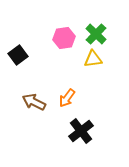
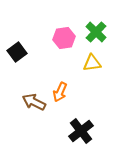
green cross: moved 2 px up
black square: moved 1 px left, 3 px up
yellow triangle: moved 1 px left, 4 px down
orange arrow: moved 7 px left, 6 px up; rotated 12 degrees counterclockwise
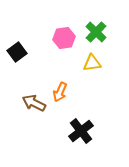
brown arrow: moved 1 px down
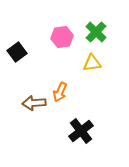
pink hexagon: moved 2 px left, 1 px up
brown arrow: rotated 30 degrees counterclockwise
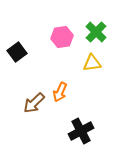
brown arrow: rotated 40 degrees counterclockwise
black cross: rotated 10 degrees clockwise
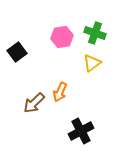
green cross: moved 1 px left, 1 px down; rotated 25 degrees counterclockwise
yellow triangle: rotated 30 degrees counterclockwise
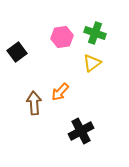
orange arrow: rotated 18 degrees clockwise
brown arrow: rotated 130 degrees clockwise
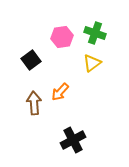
black square: moved 14 px right, 8 px down
black cross: moved 8 px left, 9 px down
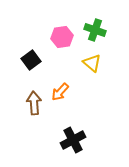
green cross: moved 3 px up
yellow triangle: rotated 42 degrees counterclockwise
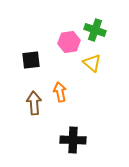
pink hexagon: moved 7 px right, 5 px down
black square: rotated 30 degrees clockwise
orange arrow: rotated 126 degrees clockwise
black cross: rotated 30 degrees clockwise
